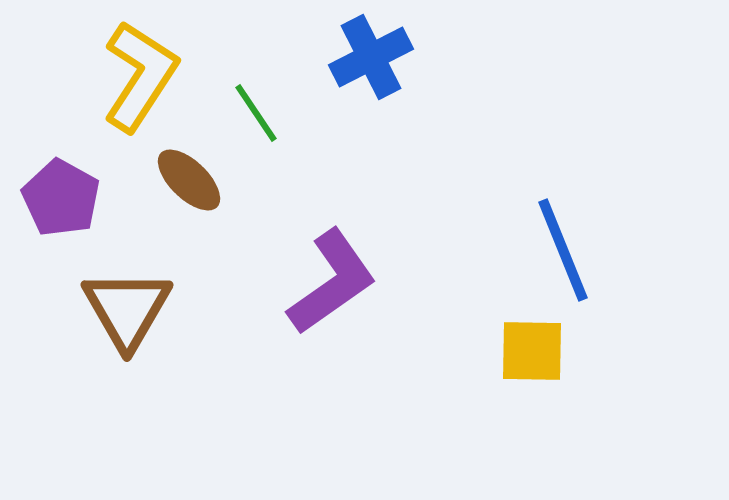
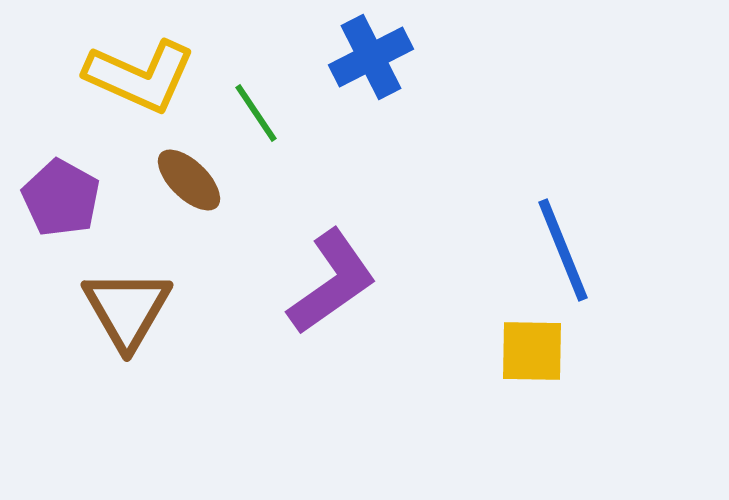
yellow L-shape: rotated 81 degrees clockwise
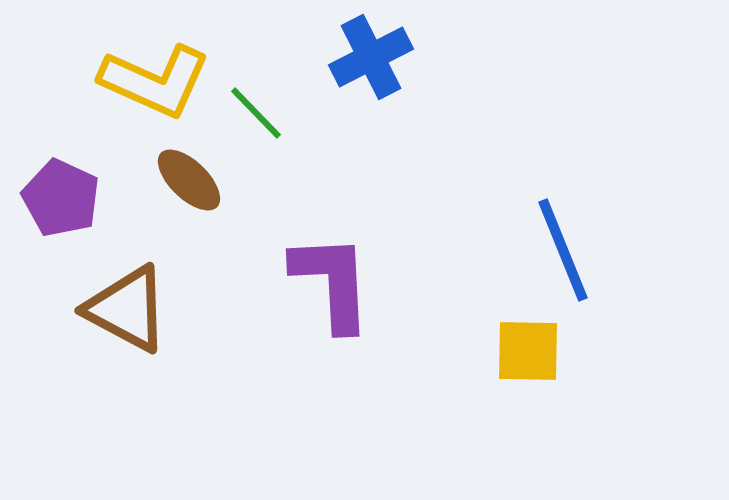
yellow L-shape: moved 15 px right, 5 px down
green line: rotated 10 degrees counterclockwise
purple pentagon: rotated 4 degrees counterclockwise
purple L-shape: rotated 58 degrees counterclockwise
brown triangle: rotated 32 degrees counterclockwise
yellow square: moved 4 px left
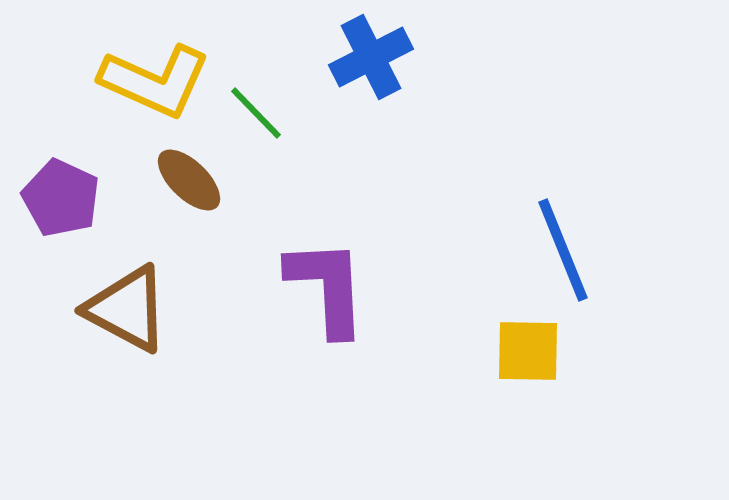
purple L-shape: moved 5 px left, 5 px down
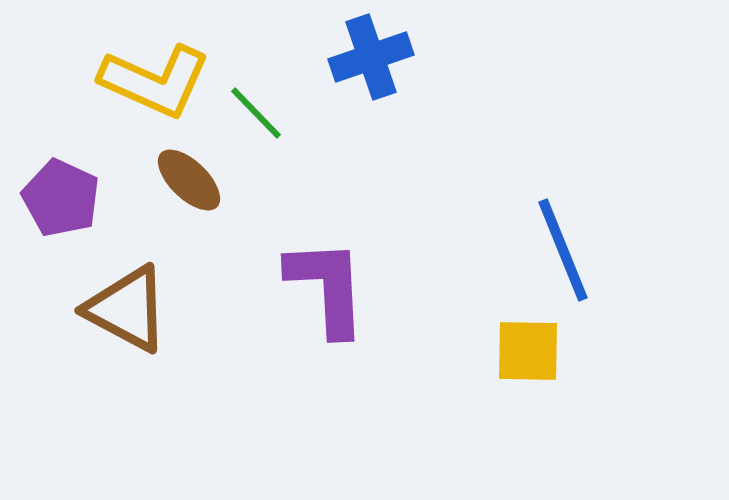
blue cross: rotated 8 degrees clockwise
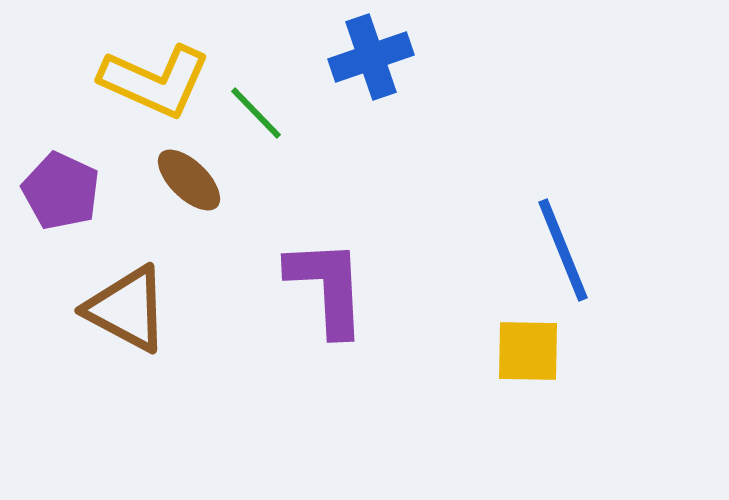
purple pentagon: moved 7 px up
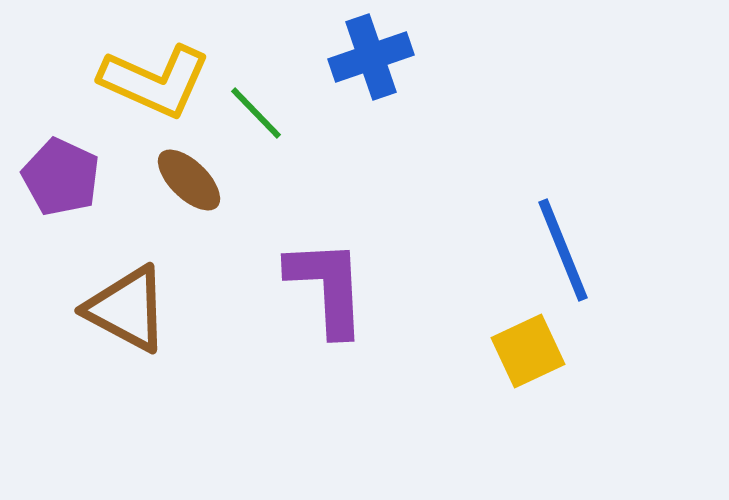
purple pentagon: moved 14 px up
yellow square: rotated 26 degrees counterclockwise
